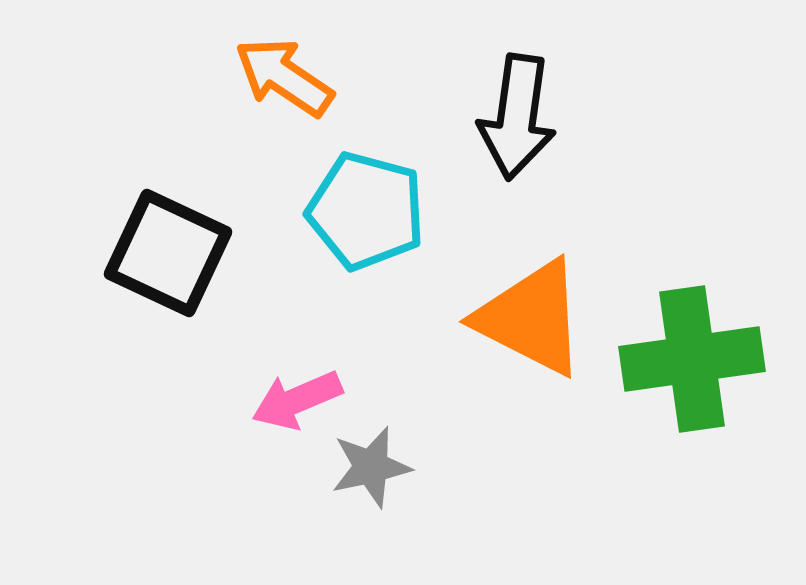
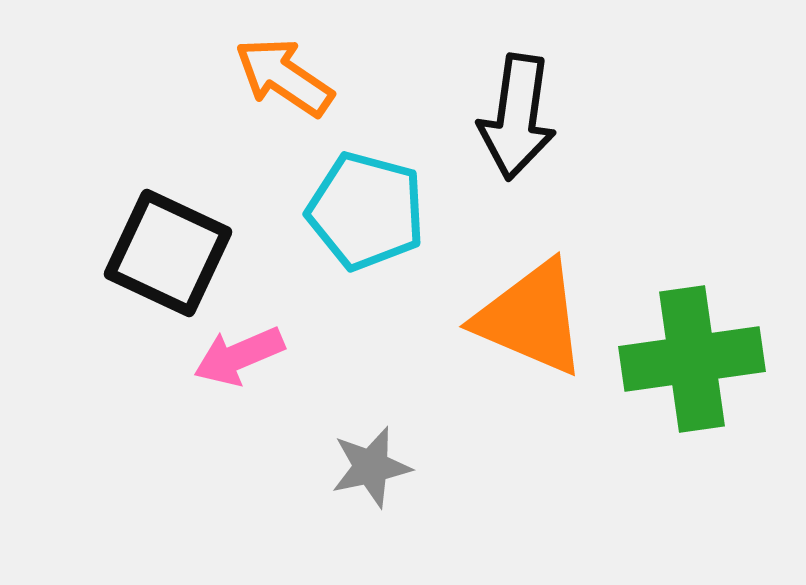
orange triangle: rotated 4 degrees counterclockwise
pink arrow: moved 58 px left, 44 px up
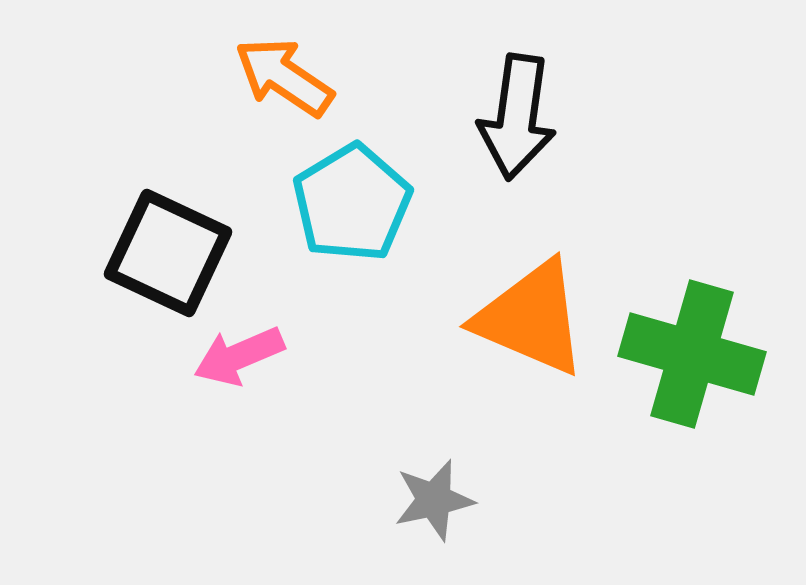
cyan pentagon: moved 14 px left, 8 px up; rotated 26 degrees clockwise
green cross: moved 5 px up; rotated 24 degrees clockwise
gray star: moved 63 px right, 33 px down
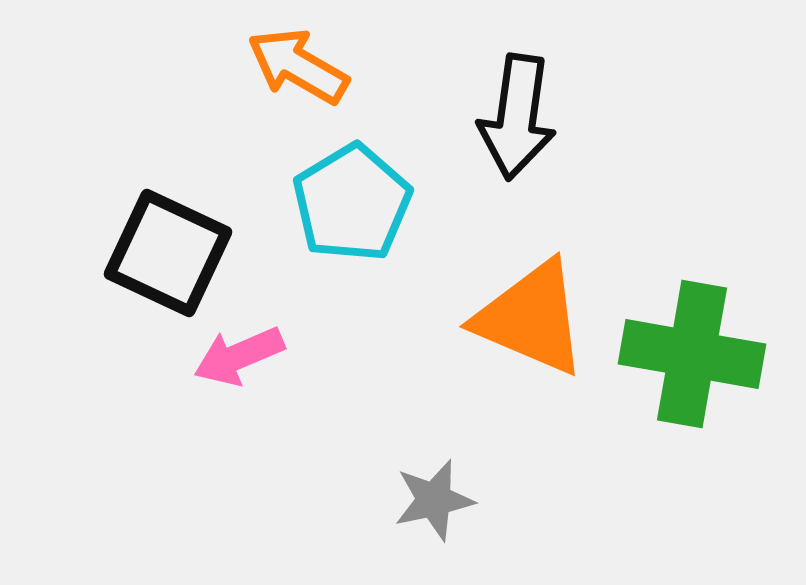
orange arrow: moved 14 px right, 11 px up; rotated 4 degrees counterclockwise
green cross: rotated 6 degrees counterclockwise
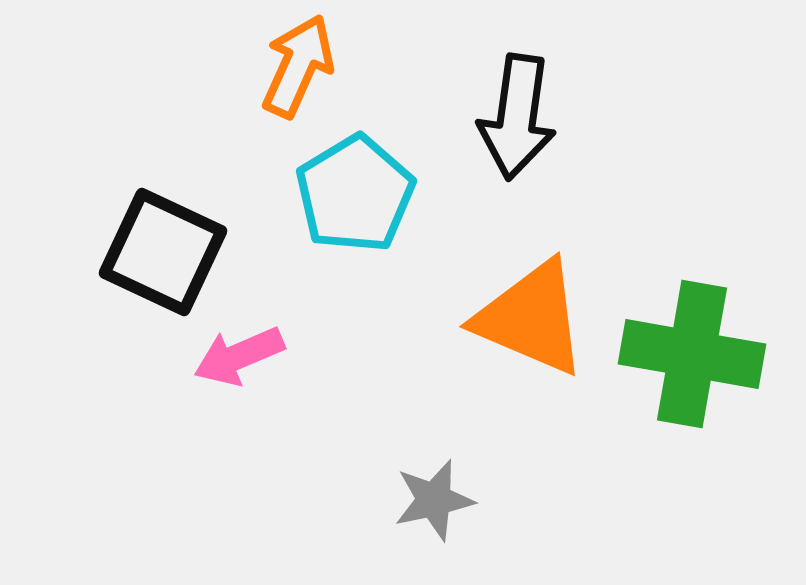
orange arrow: rotated 84 degrees clockwise
cyan pentagon: moved 3 px right, 9 px up
black square: moved 5 px left, 1 px up
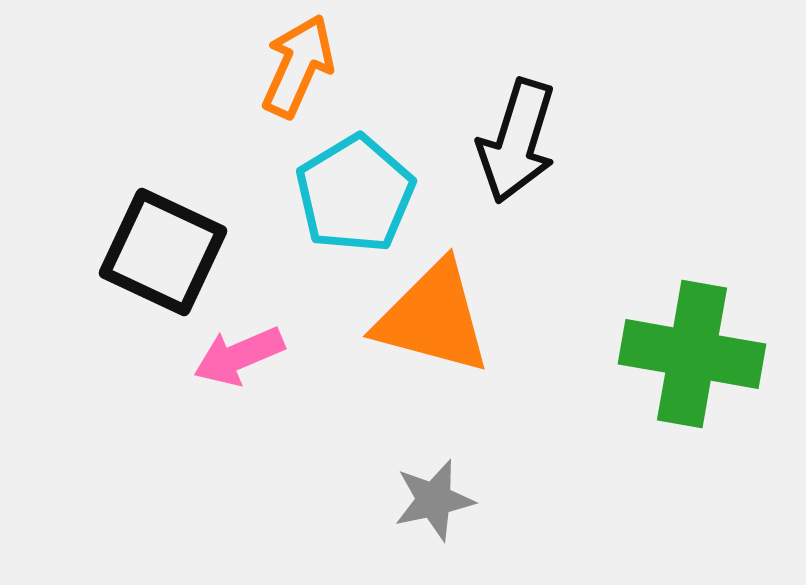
black arrow: moved 24 px down; rotated 9 degrees clockwise
orange triangle: moved 98 px left; rotated 8 degrees counterclockwise
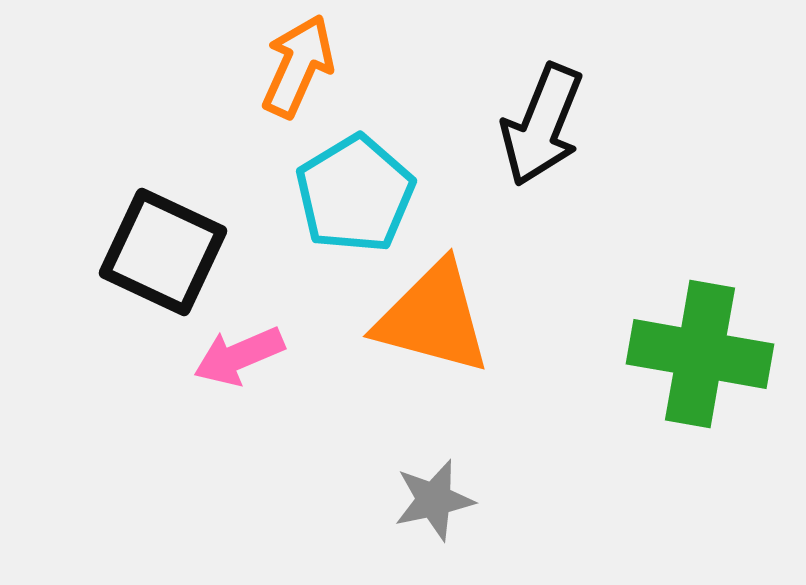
black arrow: moved 25 px right, 16 px up; rotated 5 degrees clockwise
green cross: moved 8 px right
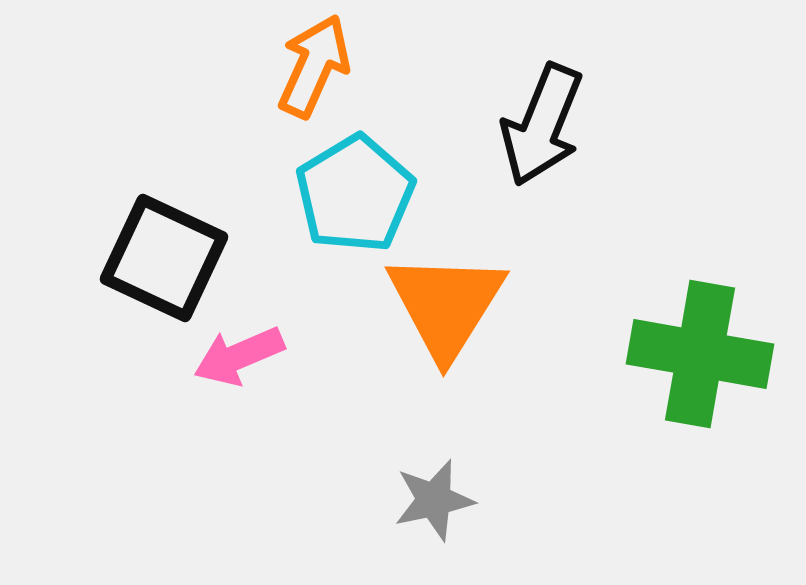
orange arrow: moved 16 px right
black square: moved 1 px right, 6 px down
orange triangle: moved 13 px right, 13 px up; rotated 47 degrees clockwise
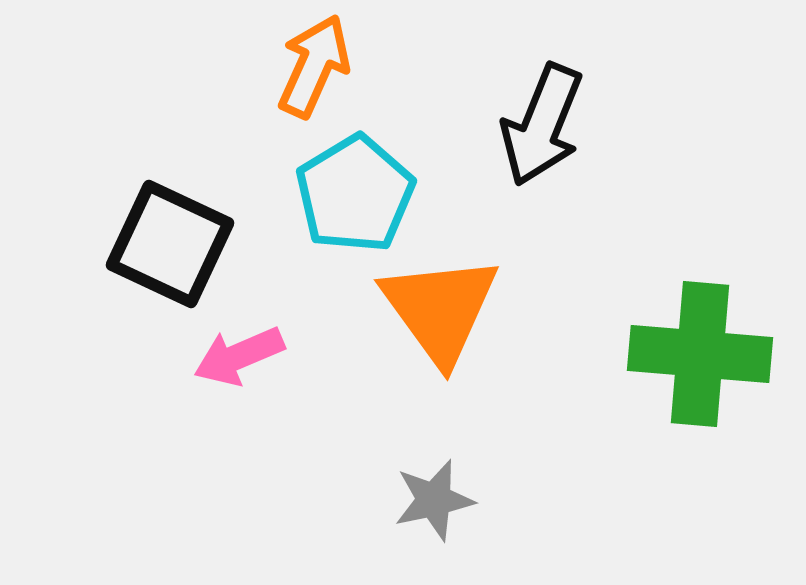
black square: moved 6 px right, 14 px up
orange triangle: moved 6 px left, 4 px down; rotated 8 degrees counterclockwise
green cross: rotated 5 degrees counterclockwise
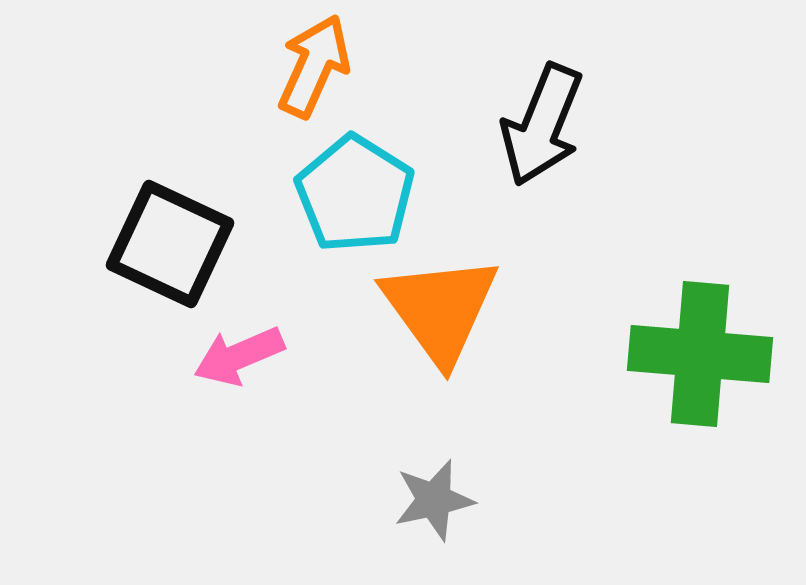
cyan pentagon: rotated 9 degrees counterclockwise
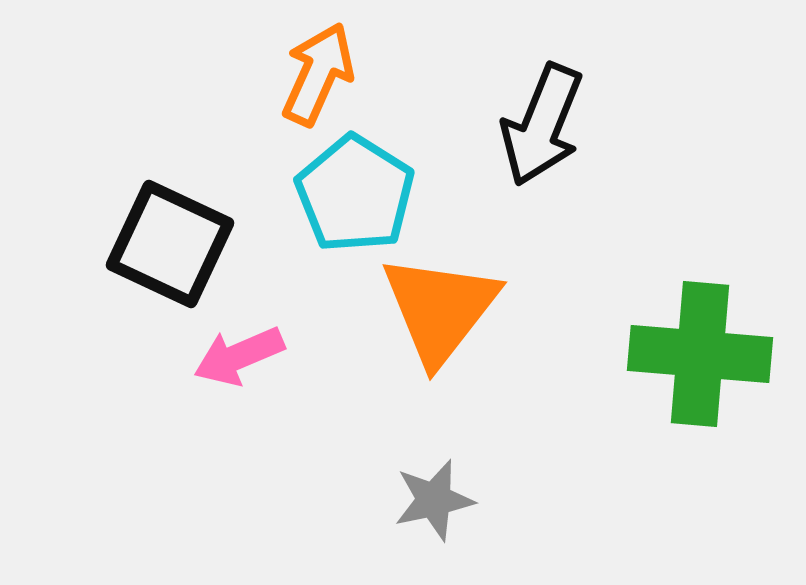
orange arrow: moved 4 px right, 8 px down
orange triangle: rotated 14 degrees clockwise
